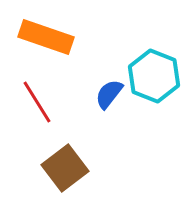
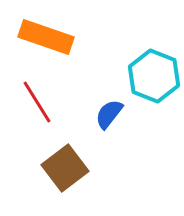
blue semicircle: moved 20 px down
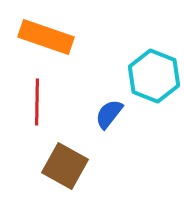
red line: rotated 33 degrees clockwise
brown square: moved 2 px up; rotated 24 degrees counterclockwise
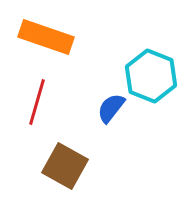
cyan hexagon: moved 3 px left
red line: rotated 15 degrees clockwise
blue semicircle: moved 2 px right, 6 px up
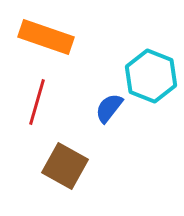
blue semicircle: moved 2 px left
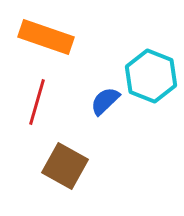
blue semicircle: moved 4 px left, 7 px up; rotated 8 degrees clockwise
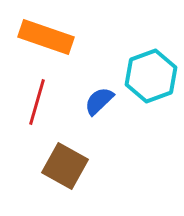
cyan hexagon: rotated 18 degrees clockwise
blue semicircle: moved 6 px left
